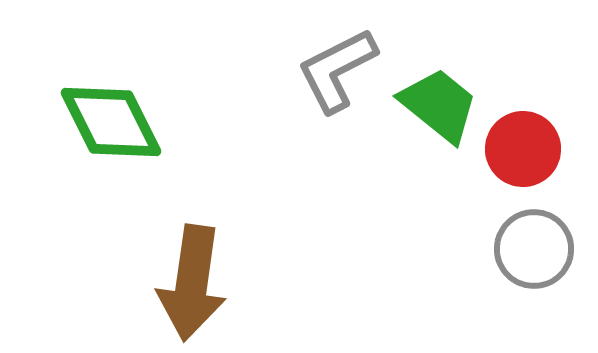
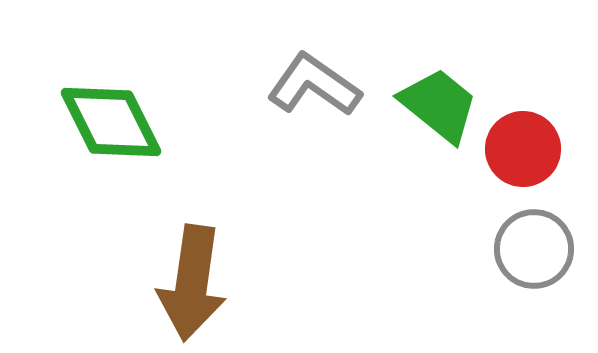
gray L-shape: moved 23 px left, 15 px down; rotated 62 degrees clockwise
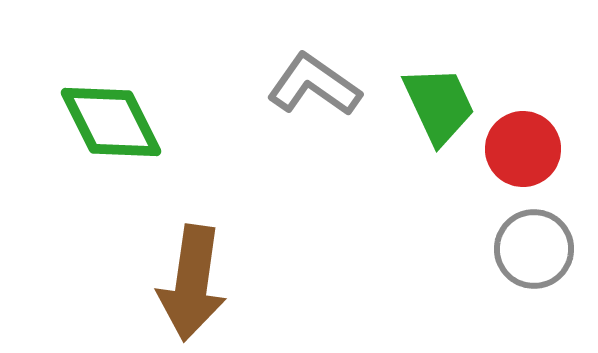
green trapezoid: rotated 26 degrees clockwise
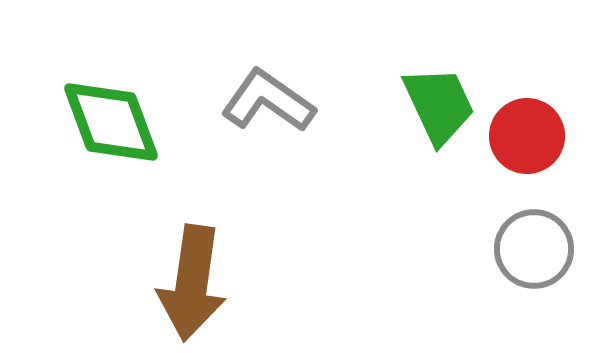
gray L-shape: moved 46 px left, 16 px down
green diamond: rotated 6 degrees clockwise
red circle: moved 4 px right, 13 px up
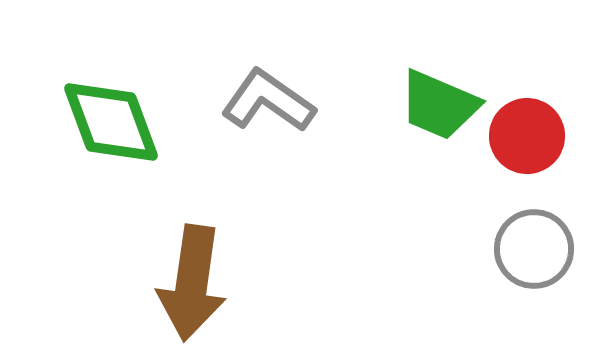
green trapezoid: rotated 138 degrees clockwise
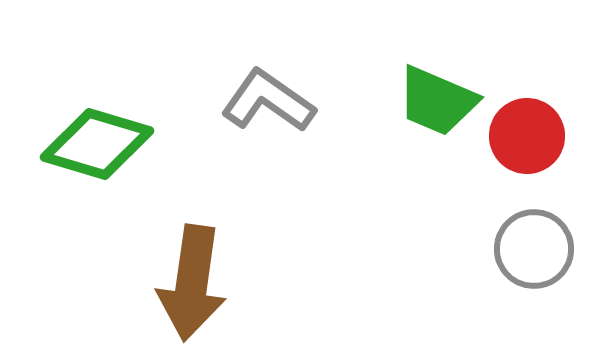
green trapezoid: moved 2 px left, 4 px up
green diamond: moved 14 px left, 22 px down; rotated 53 degrees counterclockwise
